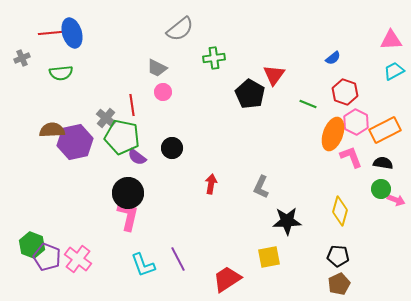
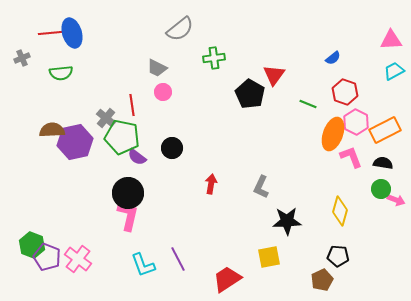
brown pentagon at (339, 284): moved 17 px left, 4 px up
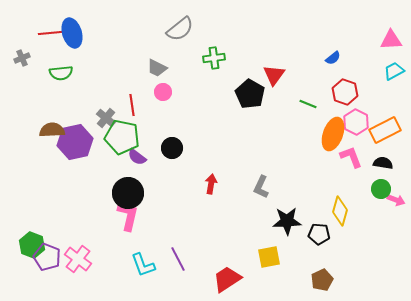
black pentagon at (338, 256): moved 19 px left, 22 px up
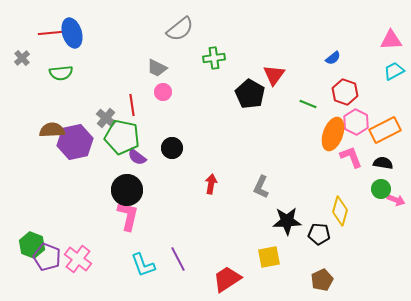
gray cross at (22, 58): rotated 21 degrees counterclockwise
black circle at (128, 193): moved 1 px left, 3 px up
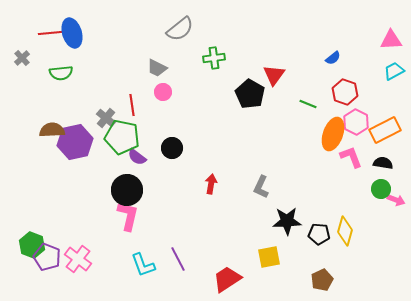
yellow diamond at (340, 211): moved 5 px right, 20 px down
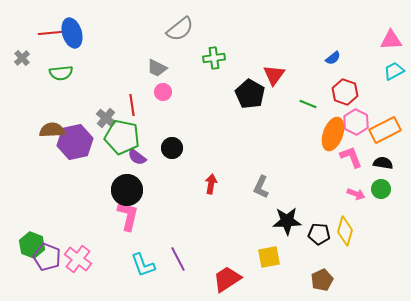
pink arrow at (396, 200): moved 40 px left, 6 px up
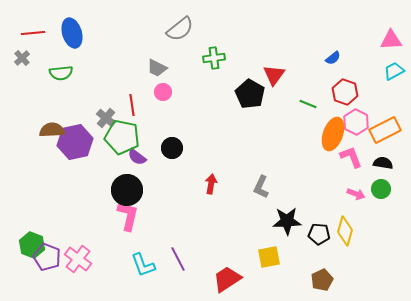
red line at (50, 33): moved 17 px left
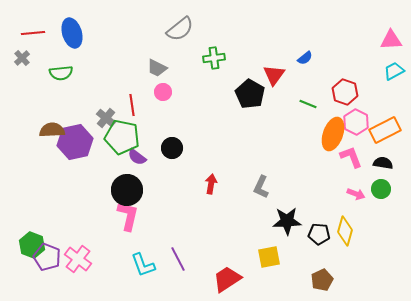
blue semicircle at (333, 58): moved 28 px left
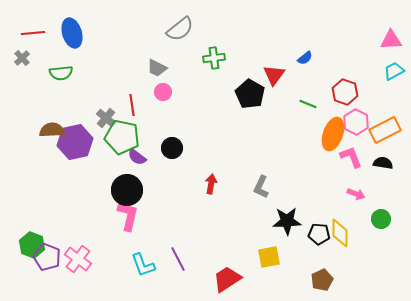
green circle at (381, 189): moved 30 px down
yellow diamond at (345, 231): moved 5 px left, 2 px down; rotated 16 degrees counterclockwise
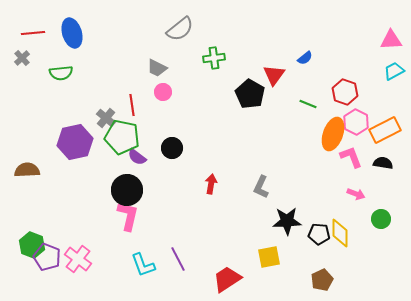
brown semicircle at (52, 130): moved 25 px left, 40 px down
